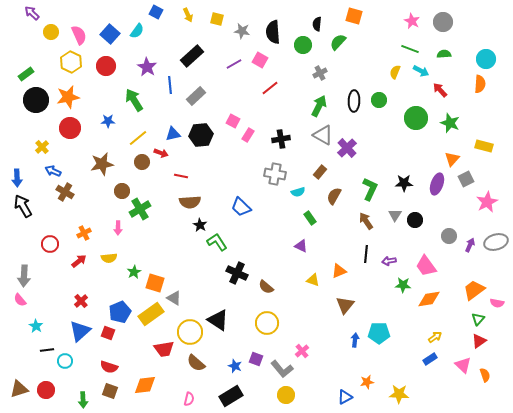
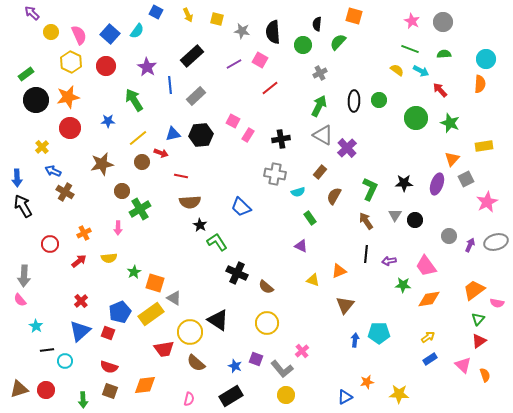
yellow semicircle at (395, 72): moved 2 px right, 2 px up; rotated 104 degrees clockwise
yellow rectangle at (484, 146): rotated 24 degrees counterclockwise
yellow arrow at (435, 337): moved 7 px left
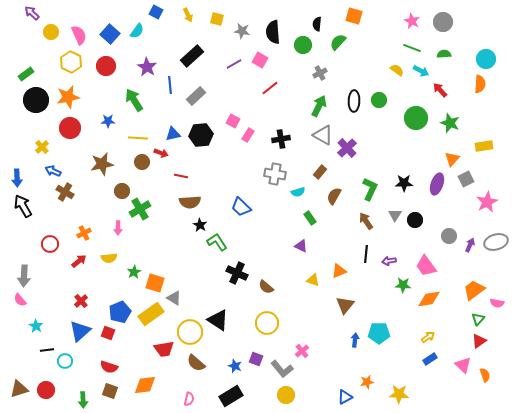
green line at (410, 49): moved 2 px right, 1 px up
yellow line at (138, 138): rotated 42 degrees clockwise
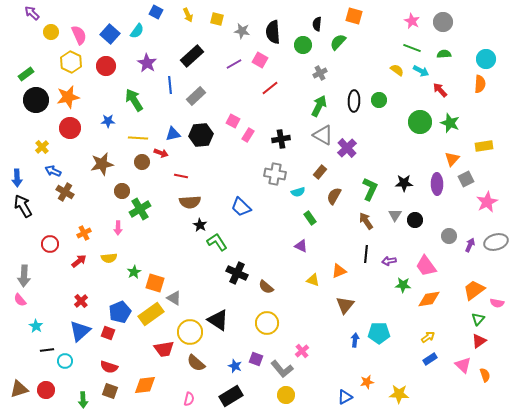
purple star at (147, 67): moved 4 px up
green circle at (416, 118): moved 4 px right, 4 px down
purple ellipse at (437, 184): rotated 20 degrees counterclockwise
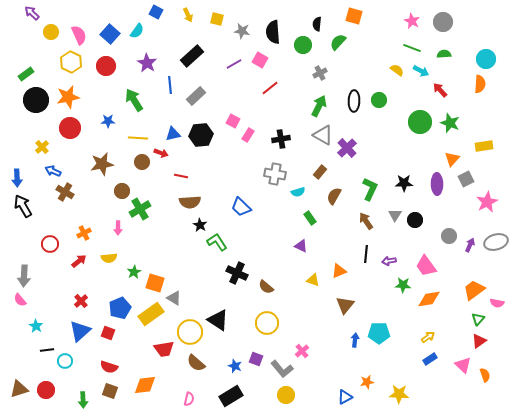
blue pentagon at (120, 312): moved 4 px up
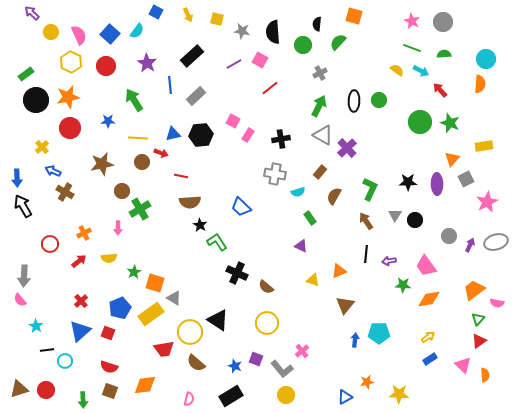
black star at (404, 183): moved 4 px right, 1 px up
orange semicircle at (485, 375): rotated 16 degrees clockwise
